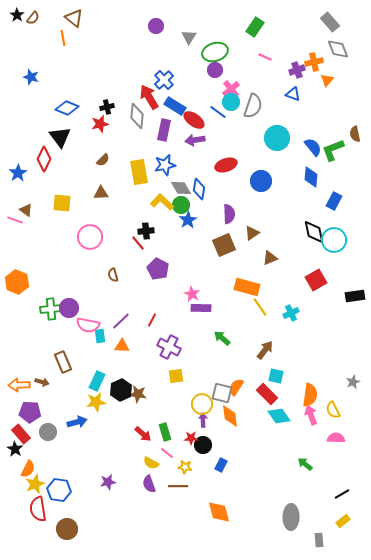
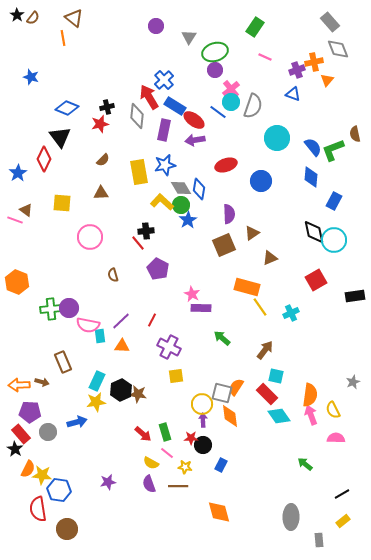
yellow star at (35, 484): moved 7 px right, 9 px up; rotated 30 degrees clockwise
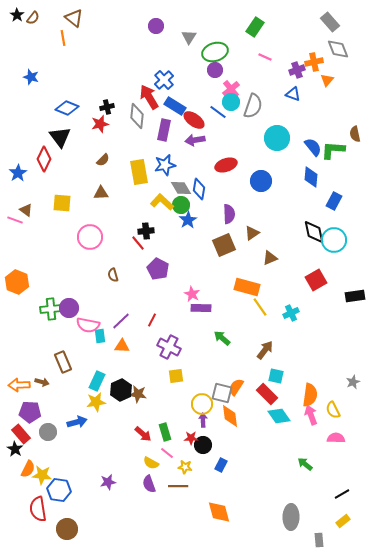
green L-shape at (333, 150): rotated 25 degrees clockwise
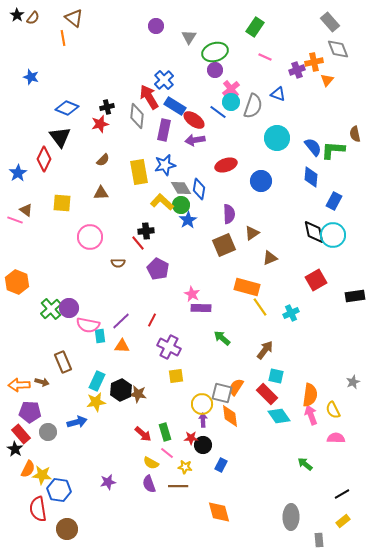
blue triangle at (293, 94): moved 15 px left
cyan circle at (334, 240): moved 1 px left, 5 px up
brown semicircle at (113, 275): moved 5 px right, 12 px up; rotated 72 degrees counterclockwise
green cross at (51, 309): rotated 35 degrees counterclockwise
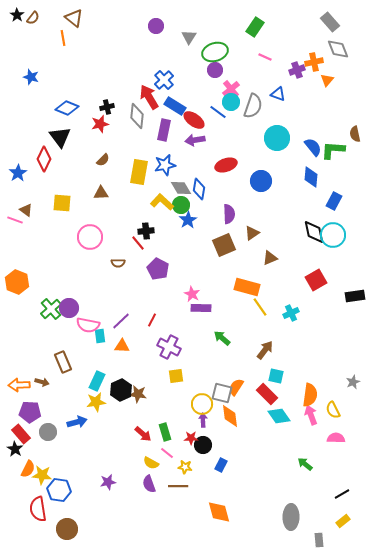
yellow rectangle at (139, 172): rotated 20 degrees clockwise
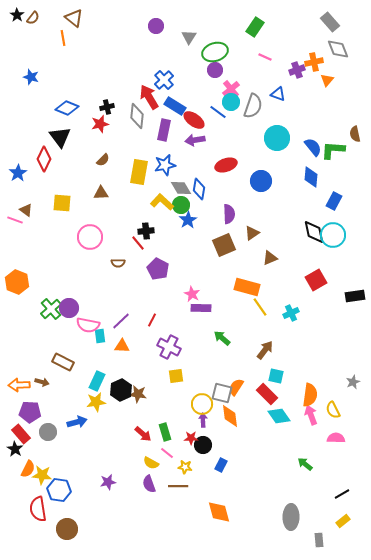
brown rectangle at (63, 362): rotated 40 degrees counterclockwise
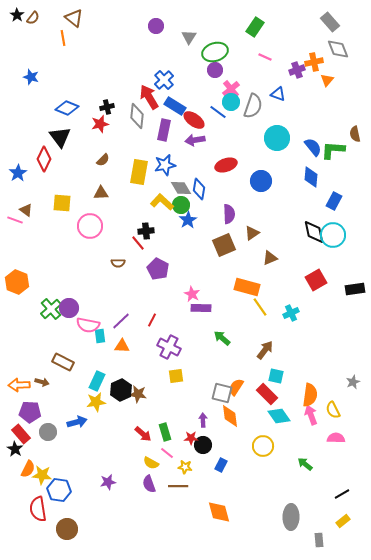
pink circle at (90, 237): moved 11 px up
black rectangle at (355, 296): moved 7 px up
yellow circle at (202, 404): moved 61 px right, 42 px down
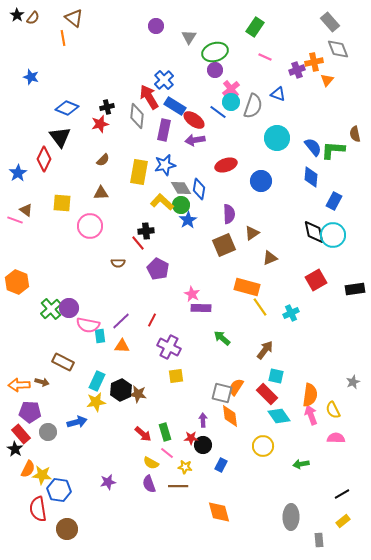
green arrow at (305, 464): moved 4 px left; rotated 49 degrees counterclockwise
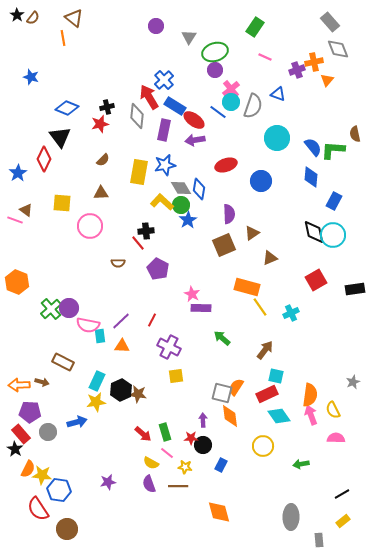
red rectangle at (267, 394): rotated 70 degrees counterclockwise
red semicircle at (38, 509): rotated 25 degrees counterclockwise
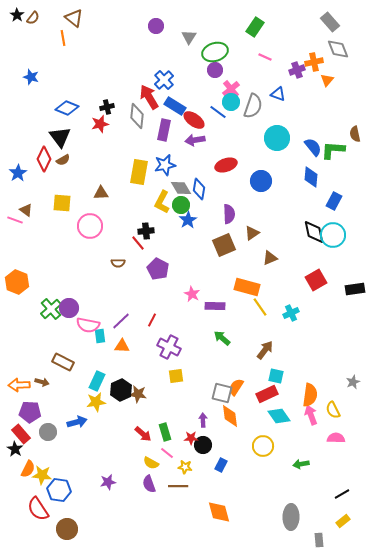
brown semicircle at (103, 160): moved 40 px left; rotated 16 degrees clockwise
yellow L-shape at (162, 202): rotated 105 degrees counterclockwise
purple rectangle at (201, 308): moved 14 px right, 2 px up
